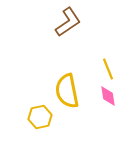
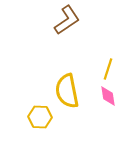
brown L-shape: moved 1 px left, 2 px up
yellow line: rotated 40 degrees clockwise
yellow hexagon: rotated 15 degrees clockwise
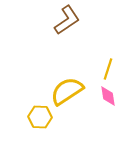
yellow semicircle: rotated 68 degrees clockwise
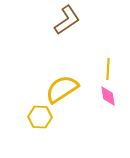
yellow line: rotated 15 degrees counterclockwise
yellow semicircle: moved 5 px left, 2 px up
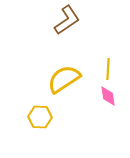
yellow semicircle: moved 2 px right, 10 px up
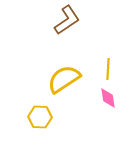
pink diamond: moved 2 px down
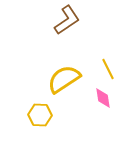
yellow line: rotated 30 degrees counterclockwise
pink diamond: moved 5 px left
yellow hexagon: moved 2 px up
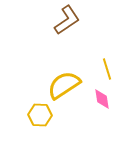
yellow line: moved 1 px left; rotated 10 degrees clockwise
yellow semicircle: moved 6 px down
pink diamond: moved 1 px left, 1 px down
